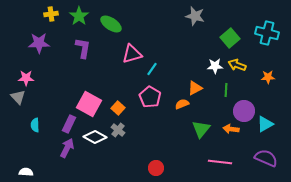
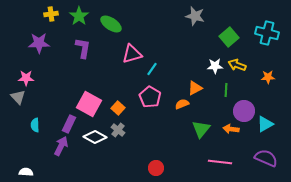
green square: moved 1 px left, 1 px up
purple arrow: moved 6 px left, 2 px up
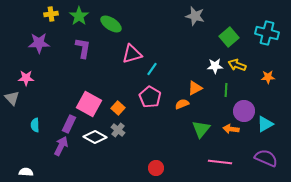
gray triangle: moved 6 px left, 1 px down
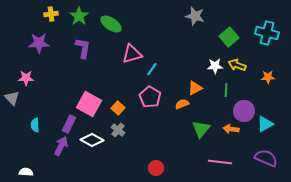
white diamond: moved 3 px left, 3 px down
